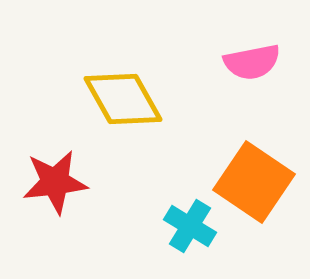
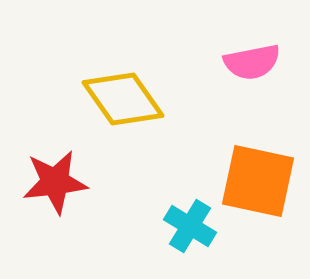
yellow diamond: rotated 6 degrees counterclockwise
orange square: moved 4 px right, 1 px up; rotated 22 degrees counterclockwise
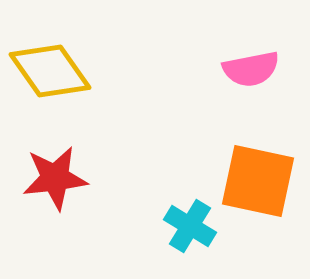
pink semicircle: moved 1 px left, 7 px down
yellow diamond: moved 73 px left, 28 px up
red star: moved 4 px up
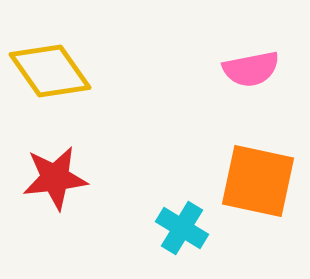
cyan cross: moved 8 px left, 2 px down
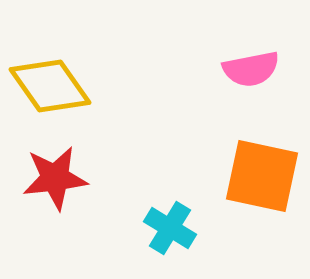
yellow diamond: moved 15 px down
orange square: moved 4 px right, 5 px up
cyan cross: moved 12 px left
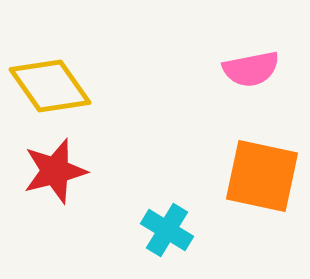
red star: moved 7 px up; rotated 8 degrees counterclockwise
cyan cross: moved 3 px left, 2 px down
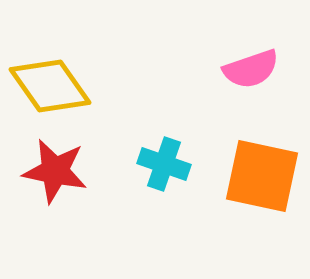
pink semicircle: rotated 8 degrees counterclockwise
red star: rotated 26 degrees clockwise
cyan cross: moved 3 px left, 66 px up; rotated 12 degrees counterclockwise
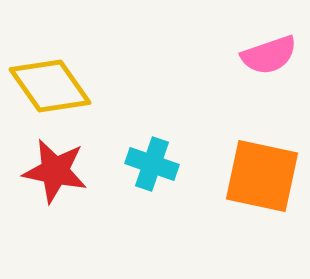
pink semicircle: moved 18 px right, 14 px up
cyan cross: moved 12 px left
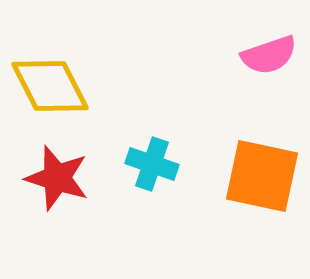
yellow diamond: rotated 8 degrees clockwise
red star: moved 2 px right, 7 px down; rotated 6 degrees clockwise
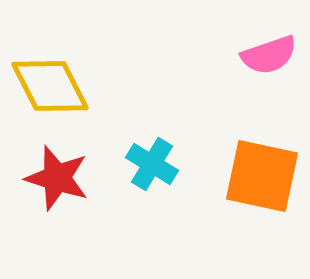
cyan cross: rotated 12 degrees clockwise
